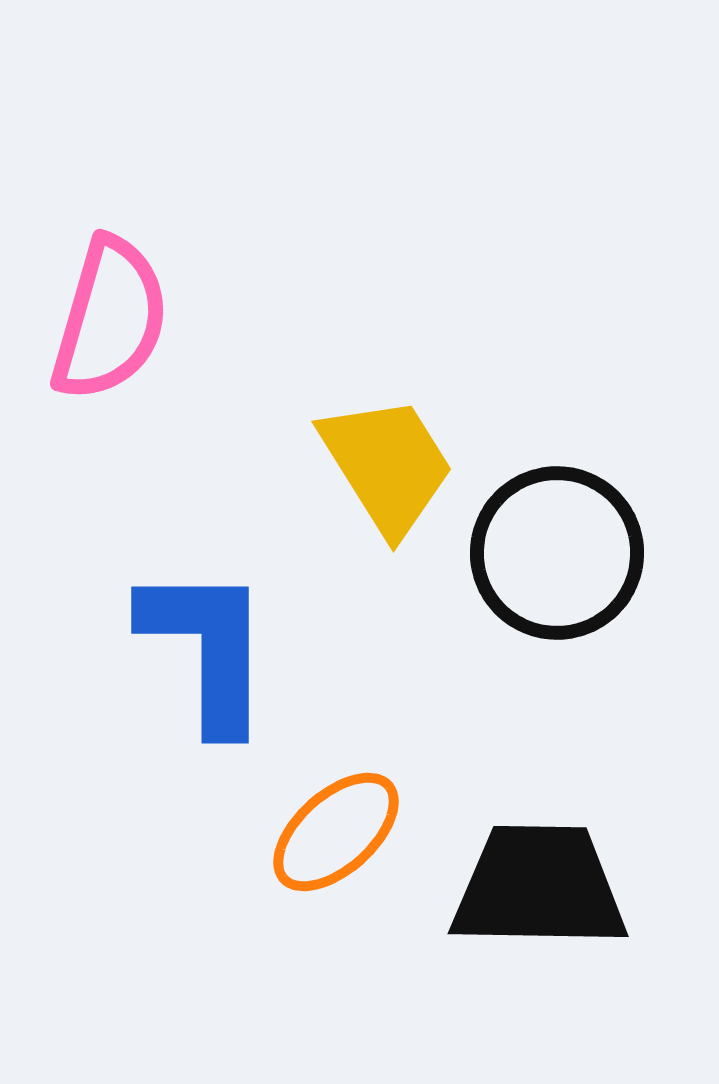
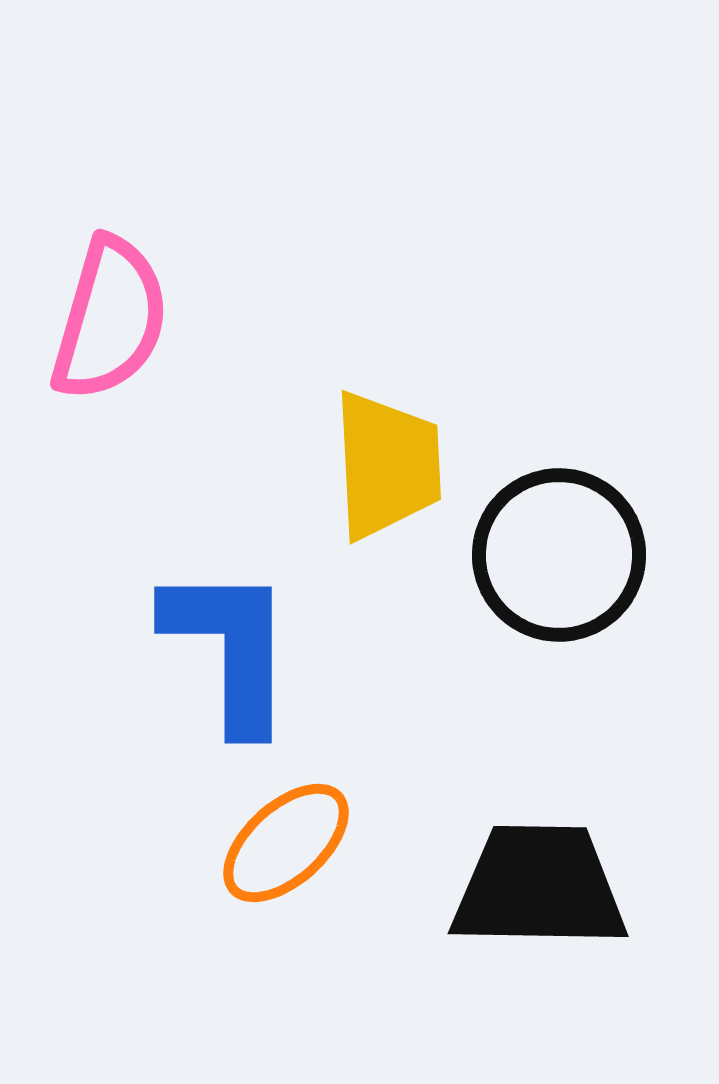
yellow trapezoid: rotated 29 degrees clockwise
black circle: moved 2 px right, 2 px down
blue L-shape: moved 23 px right
orange ellipse: moved 50 px left, 11 px down
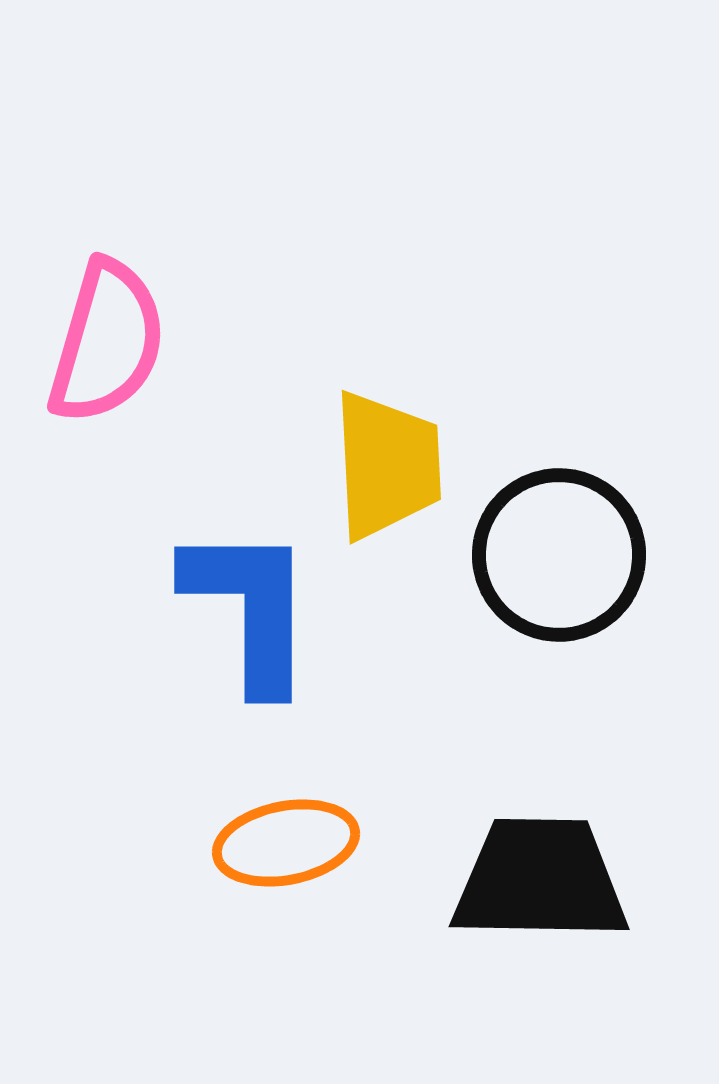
pink semicircle: moved 3 px left, 23 px down
blue L-shape: moved 20 px right, 40 px up
orange ellipse: rotated 31 degrees clockwise
black trapezoid: moved 1 px right, 7 px up
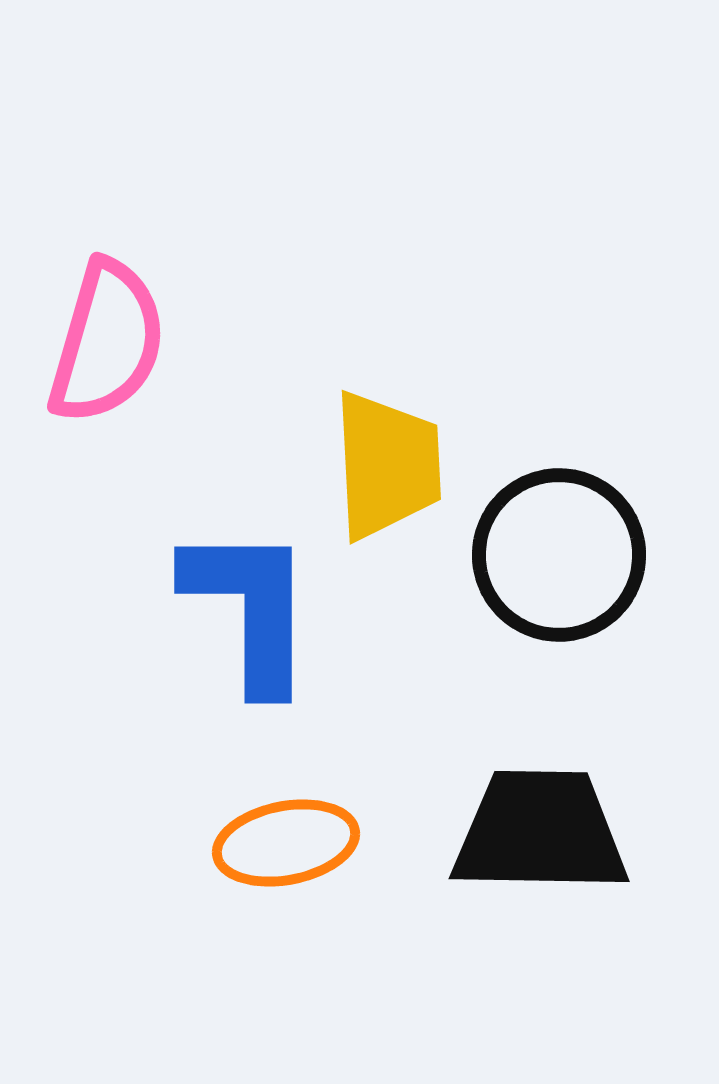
black trapezoid: moved 48 px up
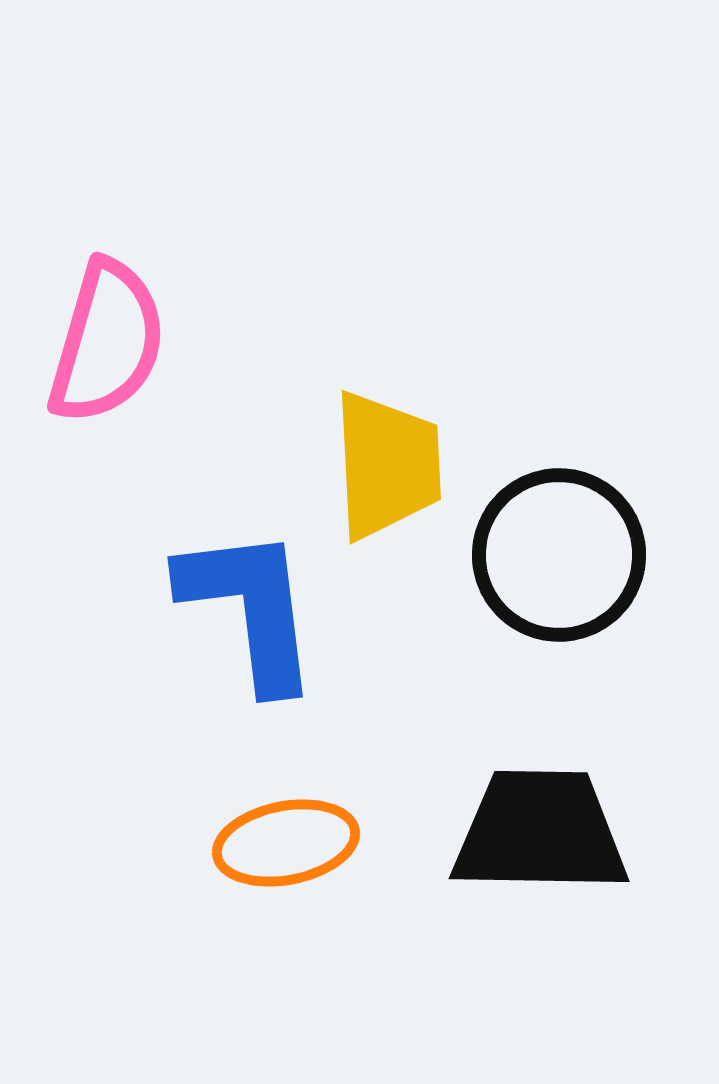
blue L-shape: rotated 7 degrees counterclockwise
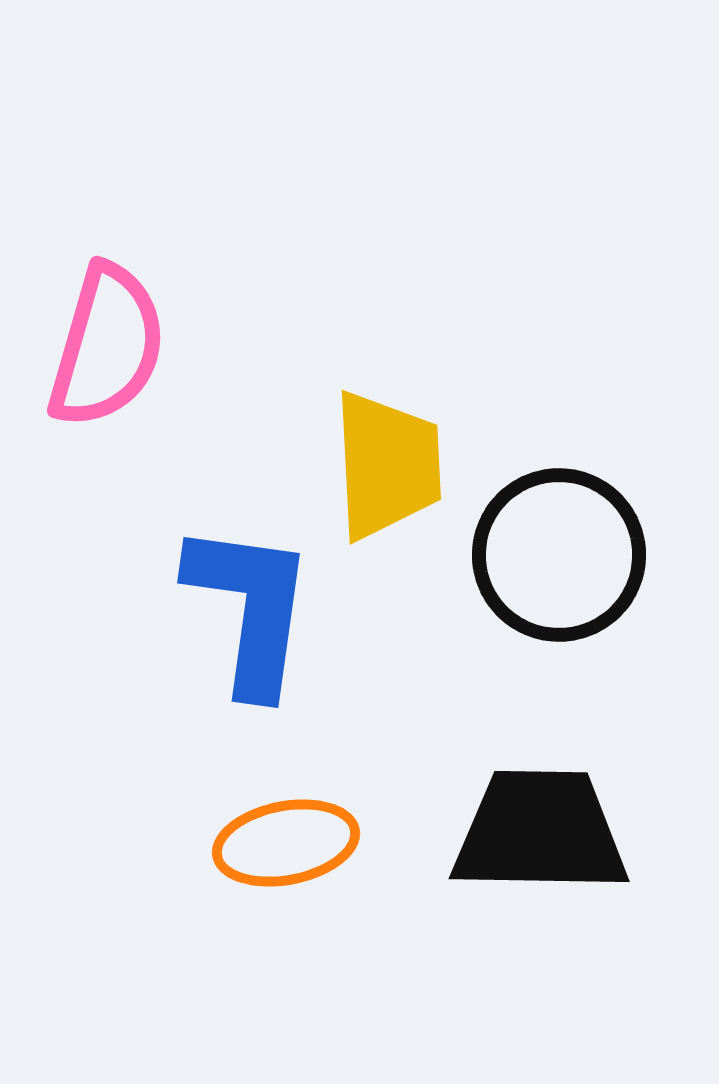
pink semicircle: moved 4 px down
blue L-shape: rotated 15 degrees clockwise
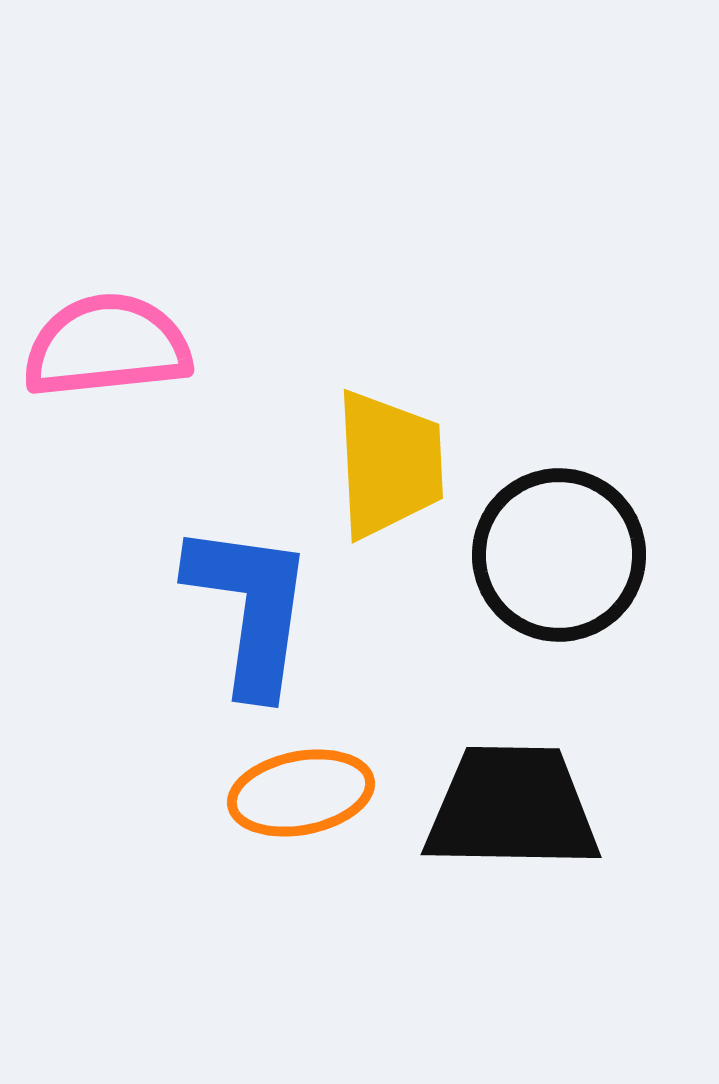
pink semicircle: rotated 112 degrees counterclockwise
yellow trapezoid: moved 2 px right, 1 px up
black trapezoid: moved 28 px left, 24 px up
orange ellipse: moved 15 px right, 50 px up
